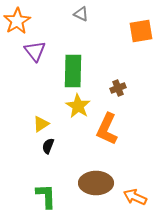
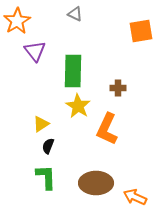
gray triangle: moved 6 px left
brown cross: rotated 21 degrees clockwise
green L-shape: moved 19 px up
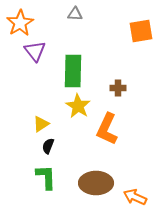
gray triangle: rotated 21 degrees counterclockwise
orange star: moved 3 px right, 2 px down
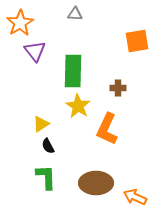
orange square: moved 4 px left, 10 px down
black semicircle: rotated 49 degrees counterclockwise
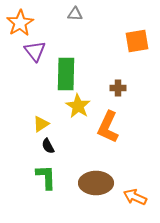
green rectangle: moved 7 px left, 3 px down
orange L-shape: moved 1 px right, 2 px up
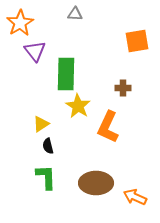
brown cross: moved 5 px right
black semicircle: rotated 14 degrees clockwise
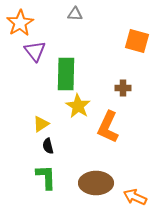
orange square: rotated 25 degrees clockwise
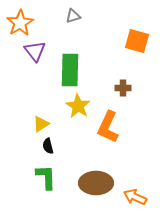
gray triangle: moved 2 px left, 2 px down; rotated 21 degrees counterclockwise
green rectangle: moved 4 px right, 4 px up
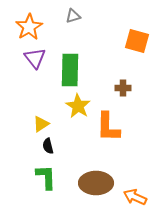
orange star: moved 9 px right, 4 px down
purple triangle: moved 7 px down
orange L-shape: rotated 24 degrees counterclockwise
